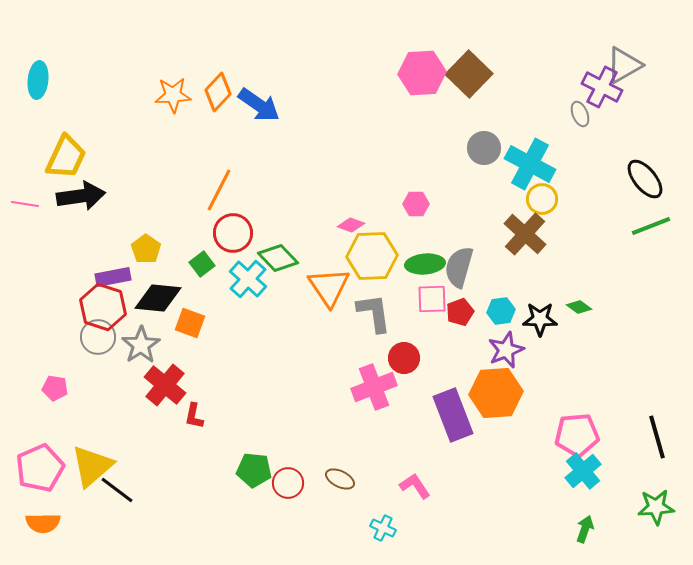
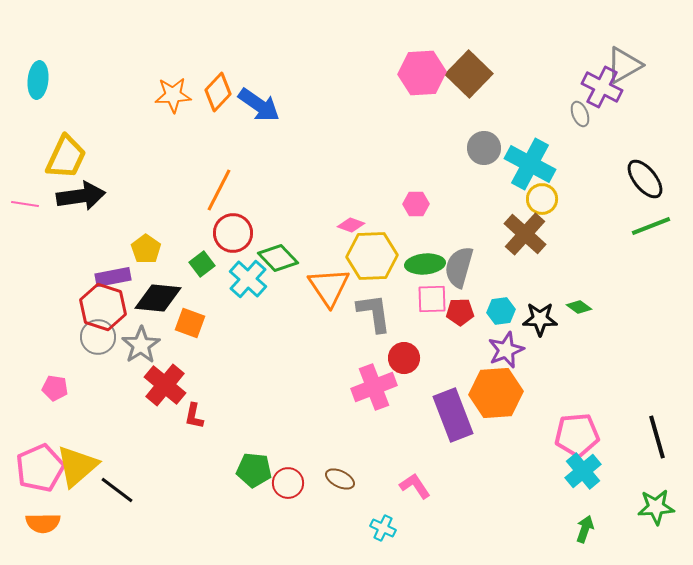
red pentagon at (460, 312): rotated 20 degrees clockwise
yellow triangle at (92, 466): moved 15 px left
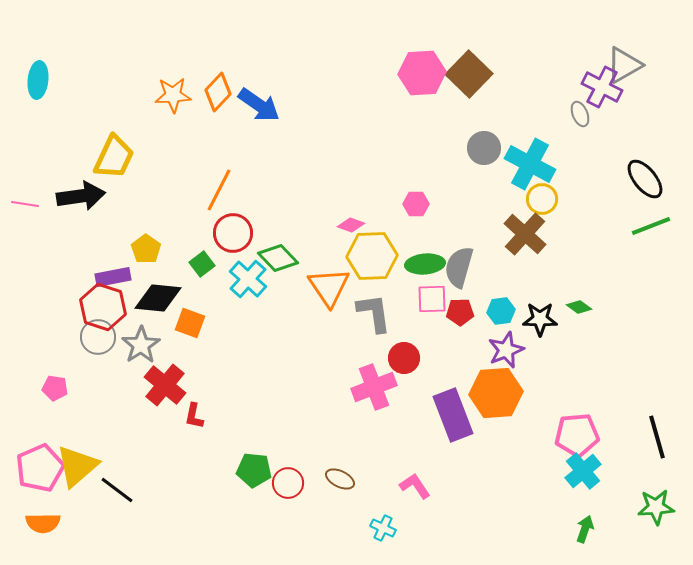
yellow trapezoid at (66, 157): moved 48 px right
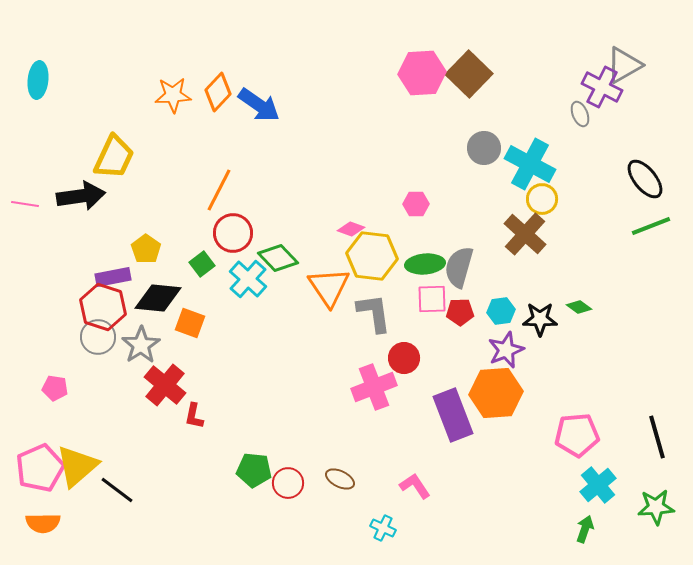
pink diamond at (351, 225): moved 4 px down
yellow hexagon at (372, 256): rotated 9 degrees clockwise
cyan cross at (583, 471): moved 15 px right, 14 px down
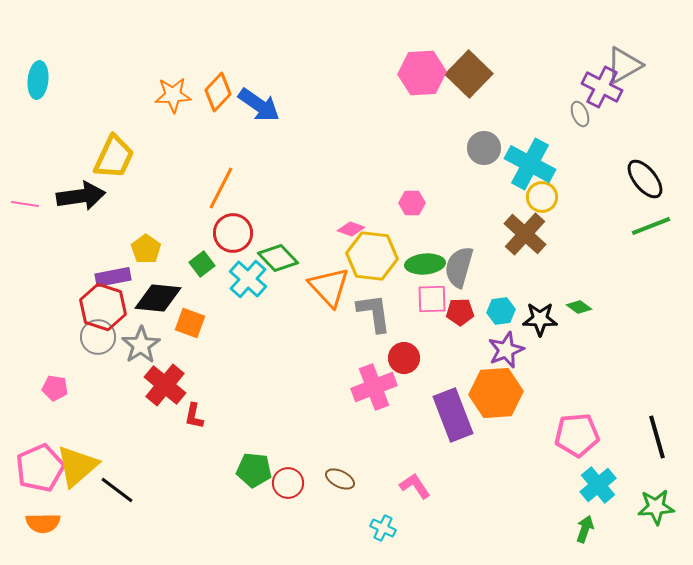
orange line at (219, 190): moved 2 px right, 2 px up
yellow circle at (542, 199): moved 2 px up
pink hexagon at (416, 204): moved 4 px left, 1 px up
orange triangle at (329, 287): rotated 9 degrees counterclockwise
